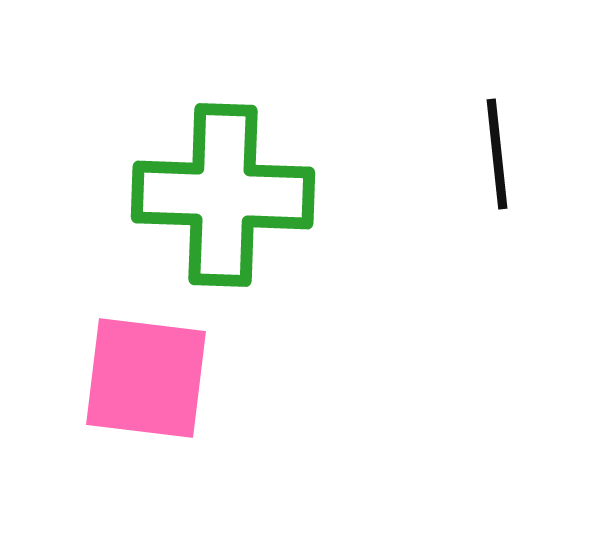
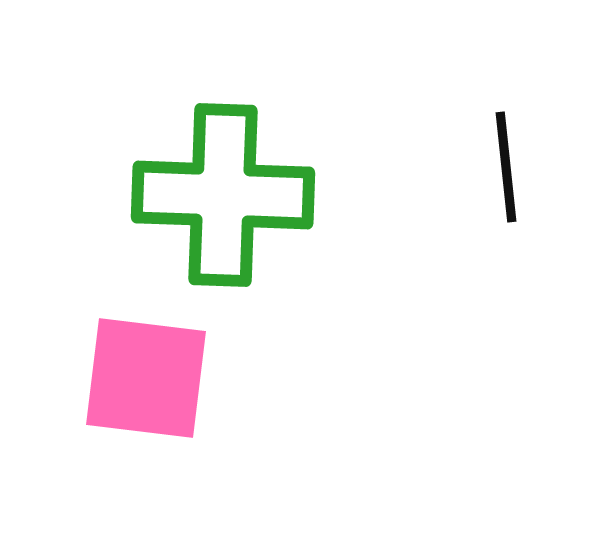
black line: moved 9 px right, 13 px down
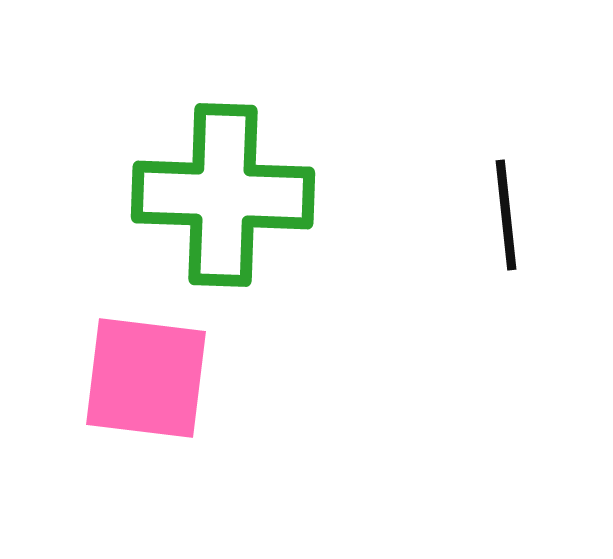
black line: moved 48 px down
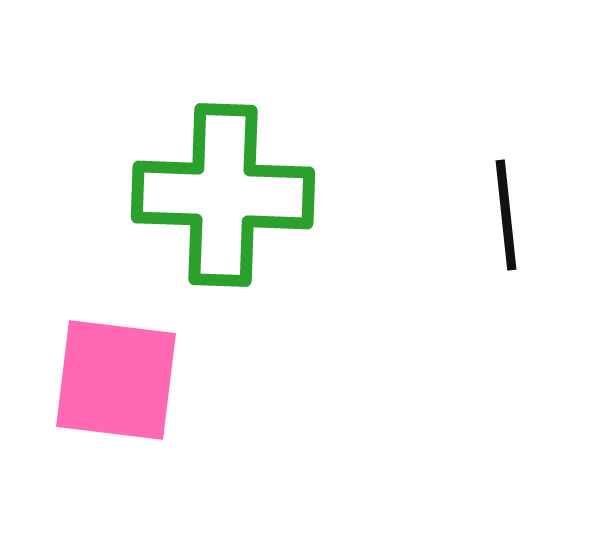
pink square: moved 30 px left, 2 px down
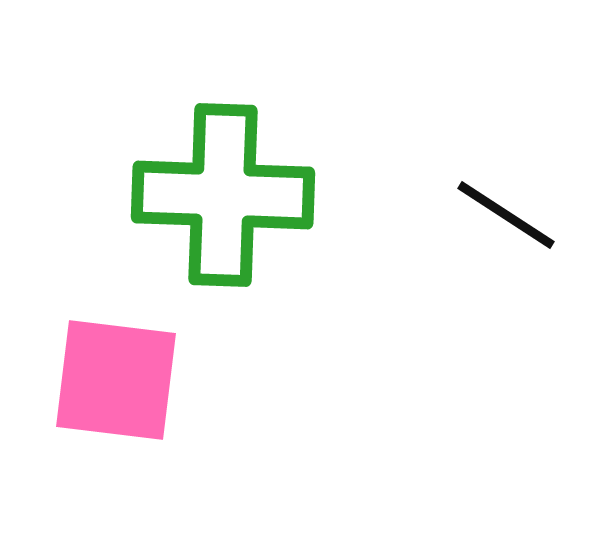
black line: rotated 51 degrees counterclockwise
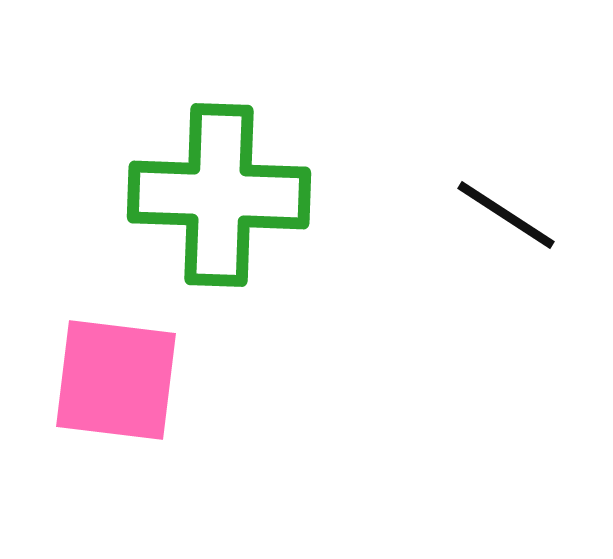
green cross: moved 4 px left
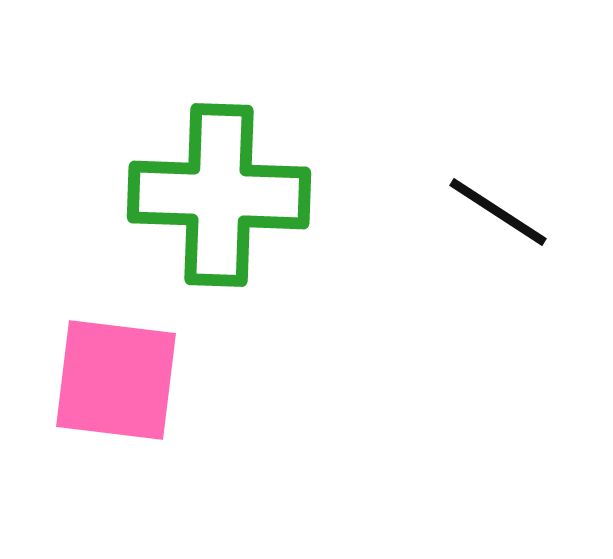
black line: moved 8 px left, 3 px up
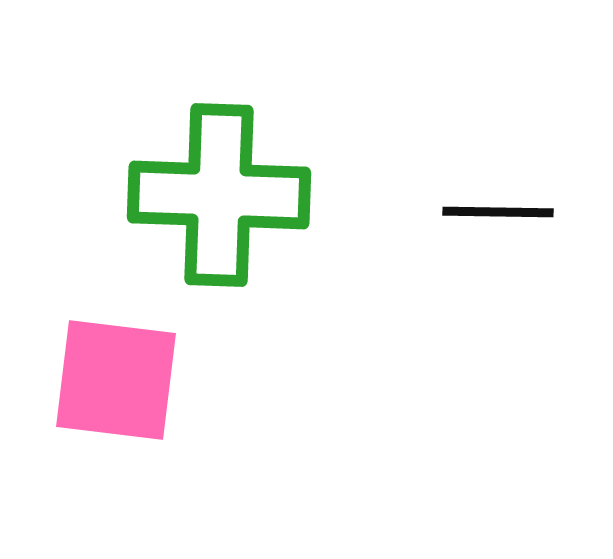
black line: rotated 32 degrees counterclockwise
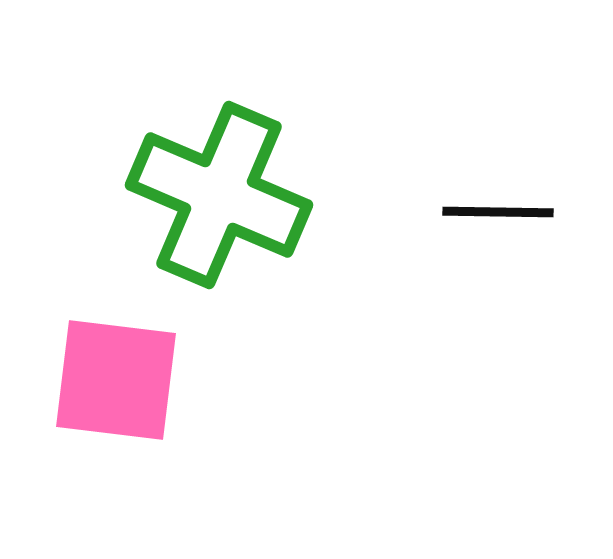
green cross: rotated 21 degrees clockwise
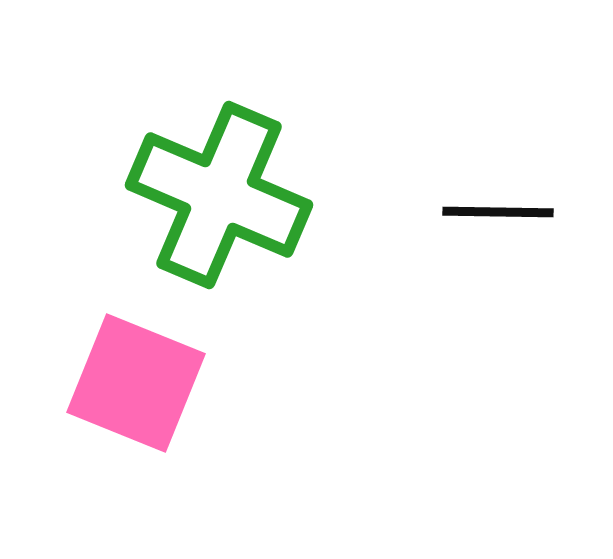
pink square: moved 20 px right, 3 px down; rotated 15 degrees clockwise
